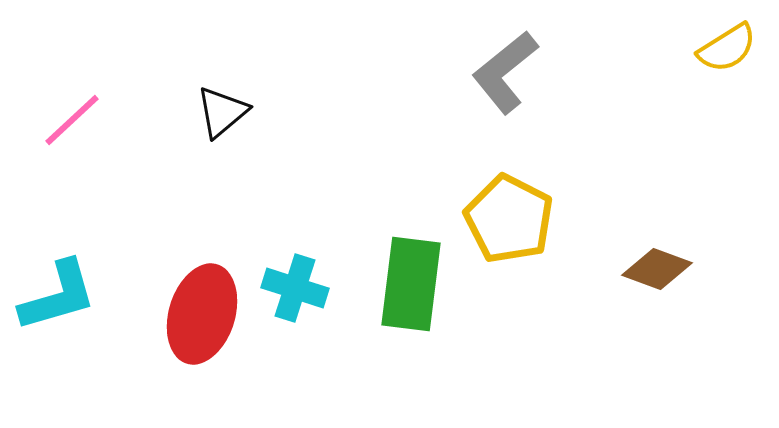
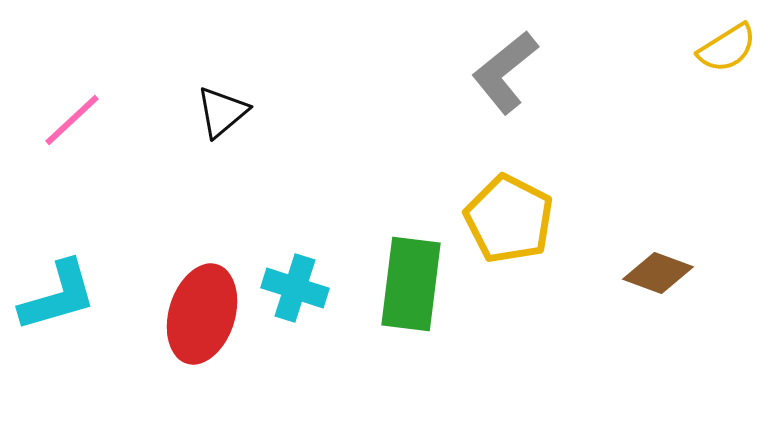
brown diamond: moved 1 px right, 4 px down
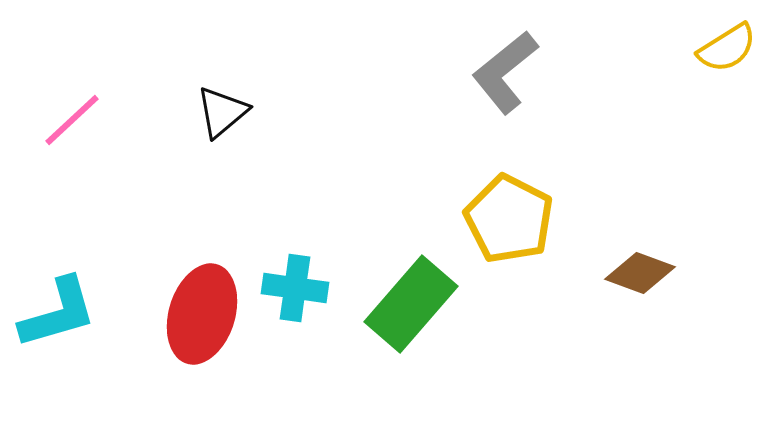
brown diamond: moved 18 px left
green rectangle: moved 20 px down; rotated 34 degrees clockwise
cyan cross: rotated 10 degrees counterclockwise
cyan L-shape: moved 17 px down
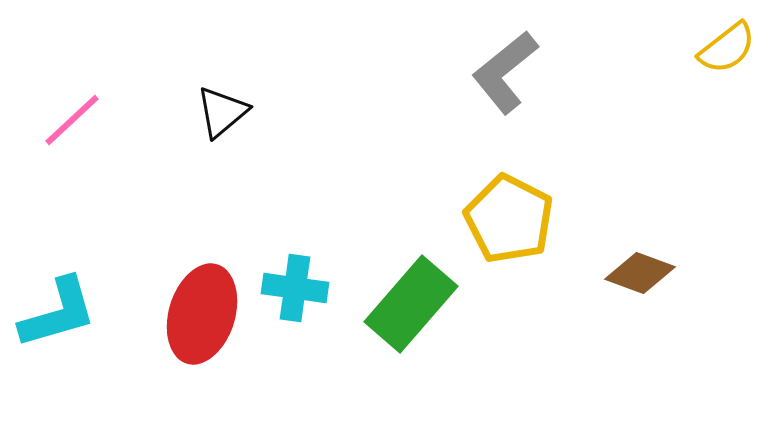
yellow semicircle: rotated 6 degrees counterclockwise
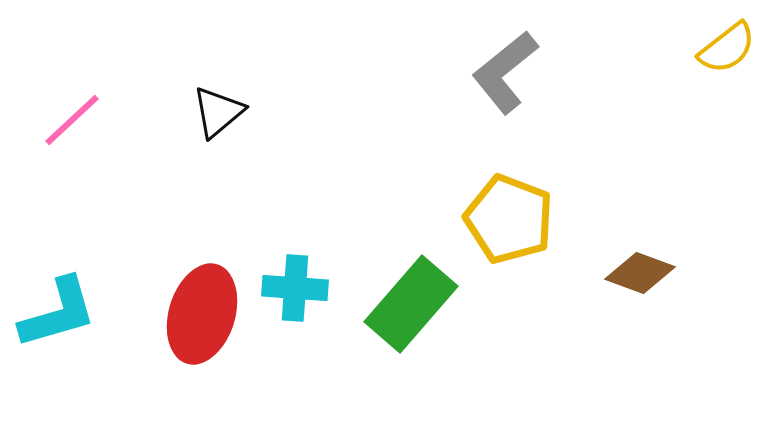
black triangle: moved 4 px left
yellow pentagon: rotated 6 degrees counterclockwise
cyan cross: rotated 4 degrees counterclockwise
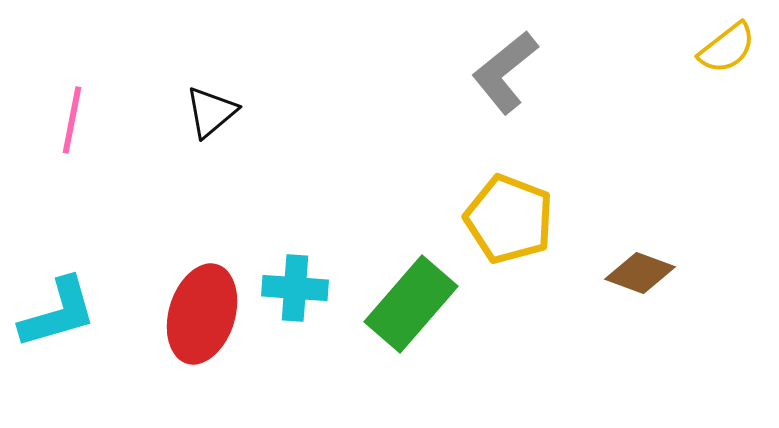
black triangle: moved 7 px left
pink line: rotated 36 degrees counterclockwise
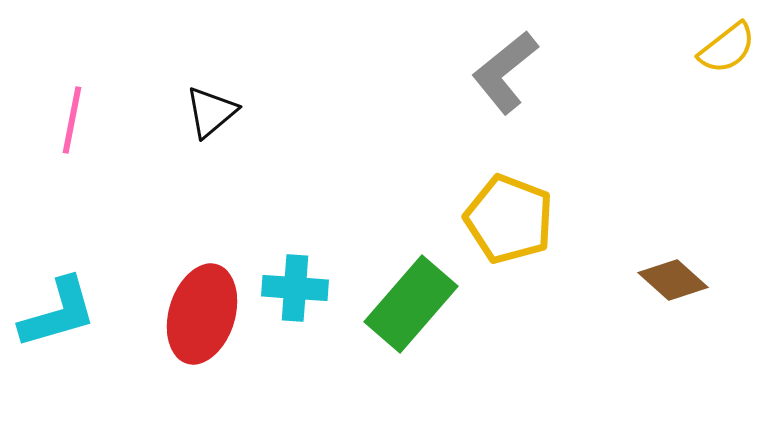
brown diamond: moved 33 px right, 7 px down; rotated 22 degrees clockwise
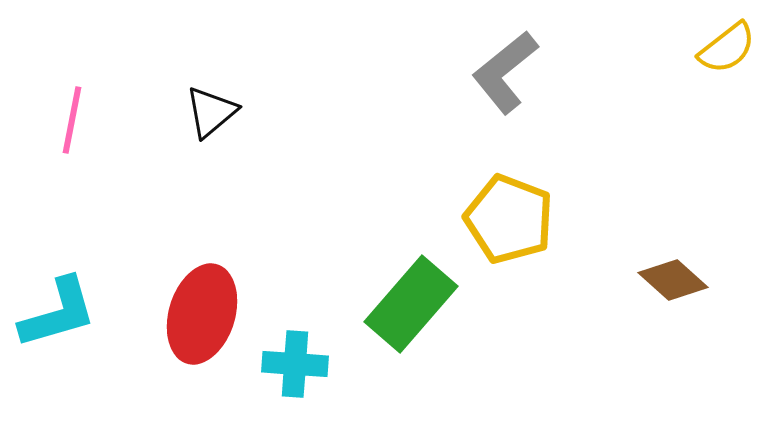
cyan cross: moved 76 px down
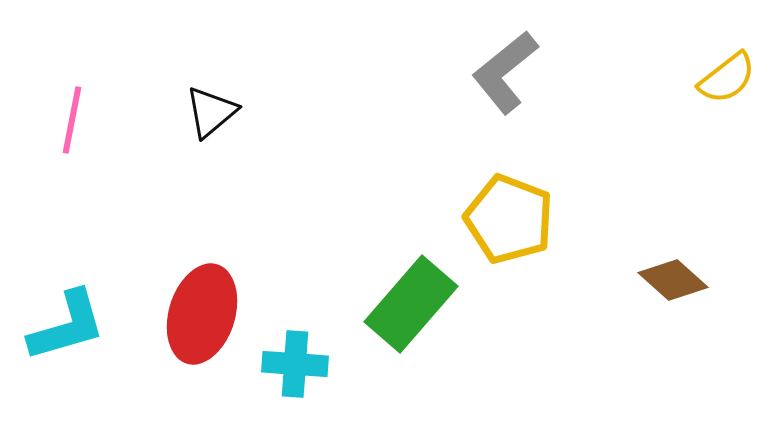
yellow semicircle: moved 30 px down
cyan L-shape: moved 9 px right, 13 px down
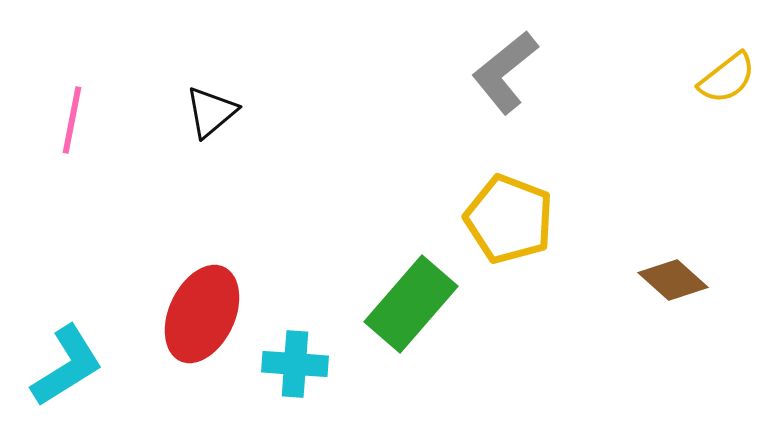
red ellipse: rotated 8 degrees clockwise
cyan L-shape: moved 40 px down; rotated 16 degrees counterclockwise
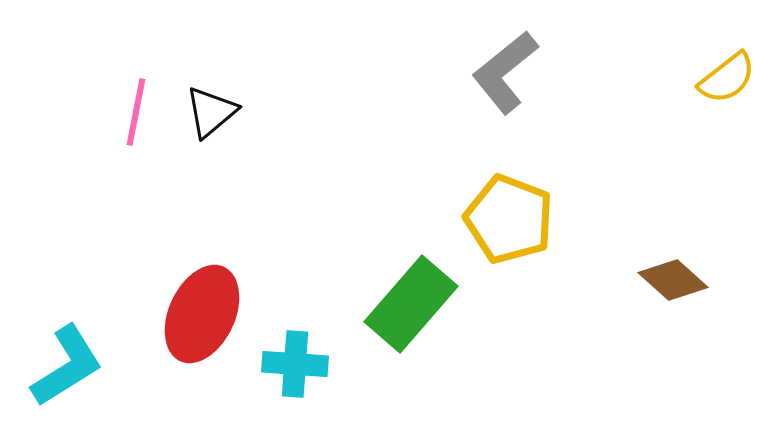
pink line: moved 64 px right, 8 px up
